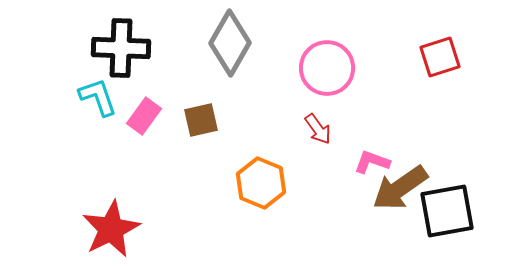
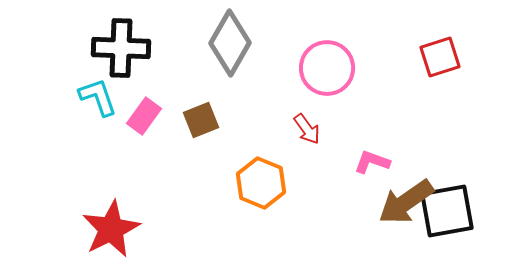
brown square: rotated 9 degrees counterclockwise
red arrow: moved 11 px left
brown arrow: moved 6 px right, 14 px down
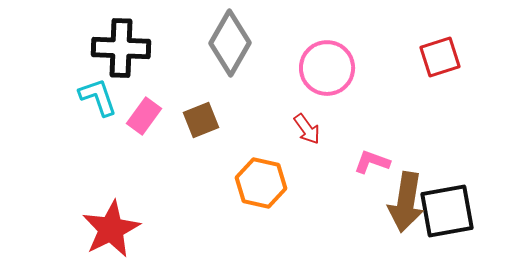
orange hexagon: rotated 9 degrees counterclockwise
brown arrow: rotated 46 degrees counterclockwise
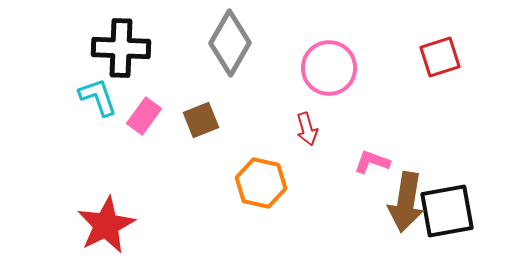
pink circle: moved 2 px right
red arrow: rotated 20 degrees clockwise
red star: moved 5 px left, 4 px up
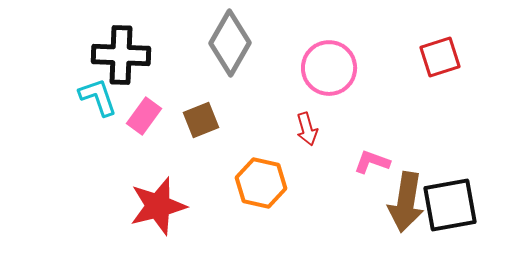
black cross: moved 7 px down
black square: moved 3 px right, 6 px up
red star: moved 52 px right, 19 px up; rotated 12 degrees clockwise
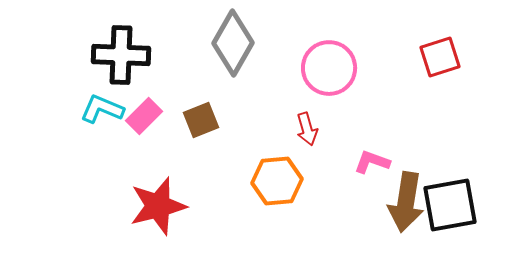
gray diamond: moved 3 px right
cyan L-shape: moved 4 px right, 12 px down; rotated 48 degrees counterclockwise
pink rectangle: rotated 9 degrees clockwise
orange hexagon: moved 16 px right, 2 px up; rotated 18 degrees counterclockwise
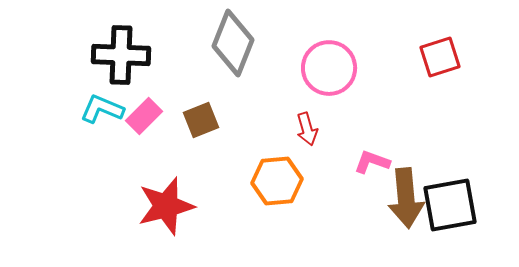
gray diamond: rotated 8 degrees counterclockwise
brown arrow: moved 4 px up; rotated 14 degrees counterclockwise
red star: moved 8 px right
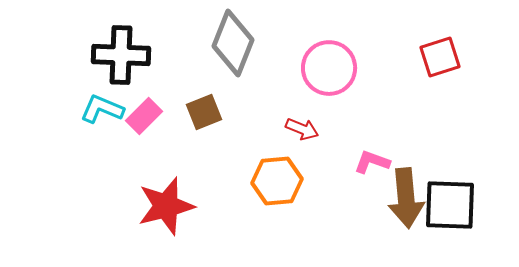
brown square: moved 3 px right, 8 px up
red arrow: moved 5 px left; rotated 52 degrees counterclockwise
black square: rotated 12 degrees clockwise
